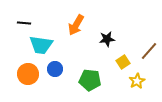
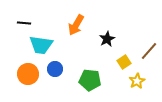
black star: rotated 21 degrees counterclockwise
yellow square: moved 1 px right
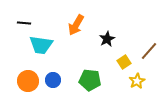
blue circle: moved 2 px left, 11 px down
orange circle: moved 7 px down
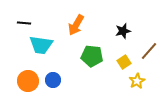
black star: moved 16 px right, 8 px up; rotated 14 degrees clockwise
green pentagon: moved 2 px right, 24 px up
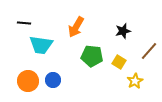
orange arrow: moved 2 px down
yellow square: moved 5 px left; rotated 24 degrees counterclockwise
yellow star: moved 2 px left
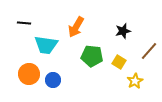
cyan trapezoid: moved 5 px right
orange circle: moved 1 px right, 7 px up
